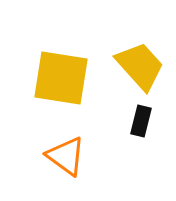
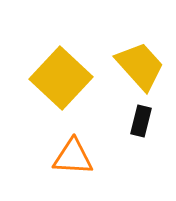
yellow square: rotated 34 degrees clockwise
orange triangle: moved 7 px right, 1 px down; rotated 33 degrees counterclockwise
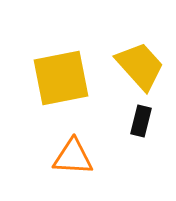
yellow square: rotated 36 degrees clockwise
